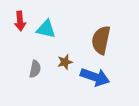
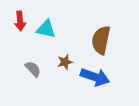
gray semicircle: moved 2 px left; rotated 54 degrees counterclockwise
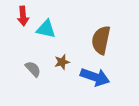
red arrow: moved 3 px right, 5 px up
brown star: moved 3 px left
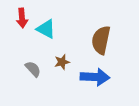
red arrow: moved 1 px left, 2 px down
cyan triangle: rotated 15 degrees clockwise
blue arrow: rotated 16 degrees counterclockwise
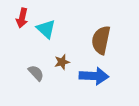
red arrow: rotated 18 degrees clockwise
cyan triangle: rotated 15 degrees clockwise
gray semicircle: moved 3 px right, 4 px down
blue arrow: moved 1 px left, 1 px up
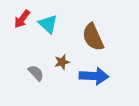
red arrow: moved 1 px down; rotated 24 degrees clockwise
cyan triangle: moved 2 px right, 5 px up
brown semicircle: moved 8 px left, 3 px up; rotated 36 degrees counterclockwise
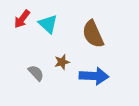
brown semicircle: moved 3 px up
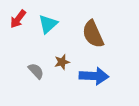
red arrow: moved 4 px left
cyan triangle: rotated 35 degrees clockwise
gray semicircle: moved 2 px up
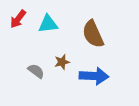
cyan triangle: rotated 35 degrees clockwise
gray semicircle: rotated 12 degrees counterclockwise
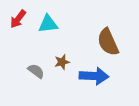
brown semicircle: moved 15 px right, 8 px down
